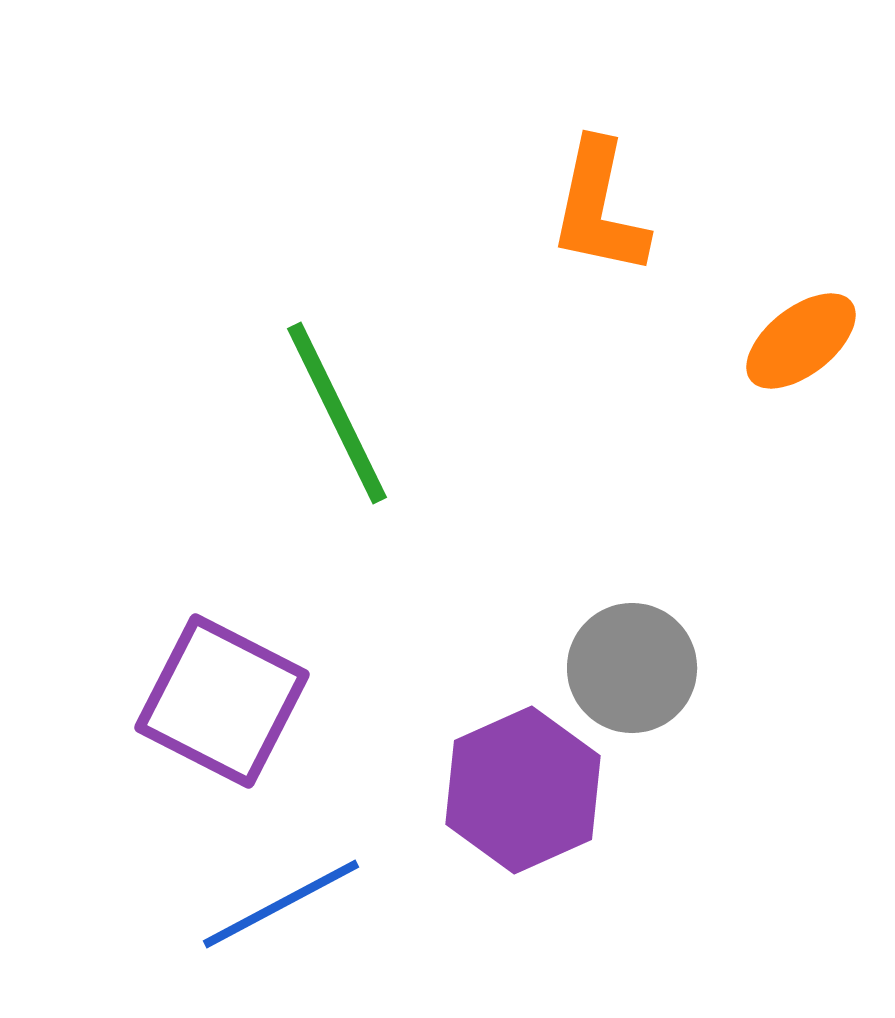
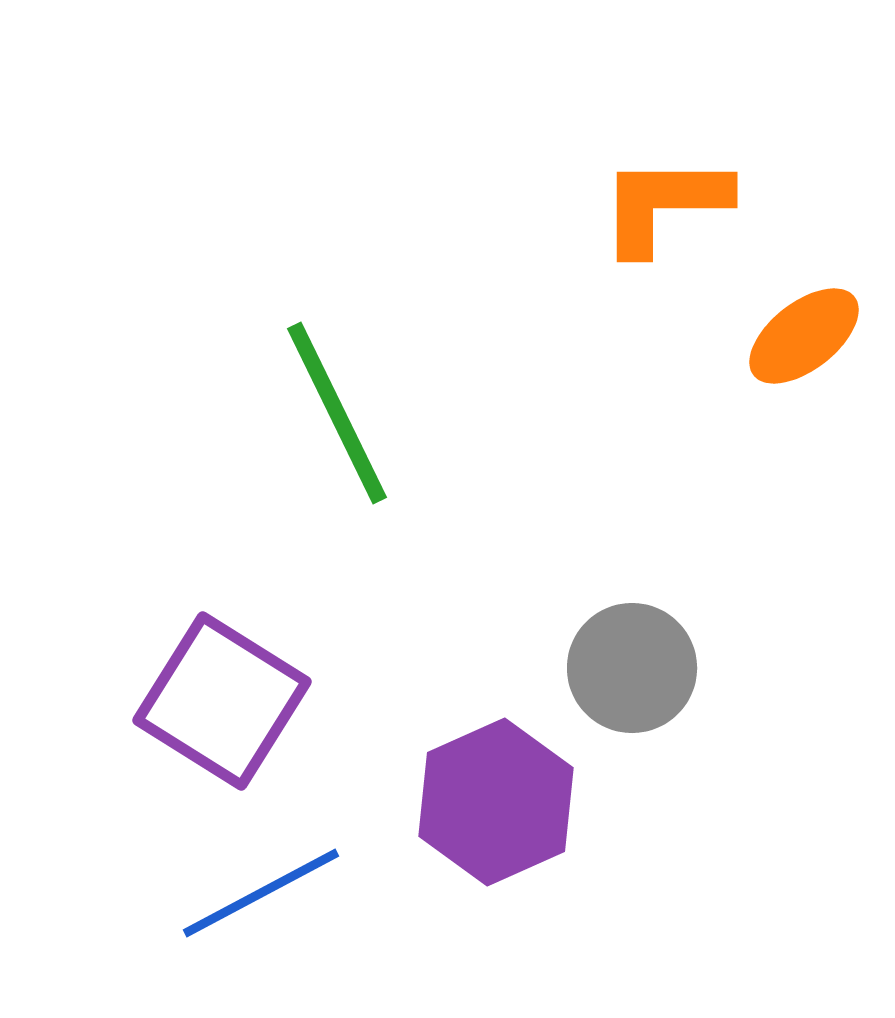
orange L-shape: moved 65 px right, 4 px up; rotated 78 degrees clockwise
orange ellipse: moved 3 px right, 5 px up
purple square: rotated 5 degrees clockwise
purple hexagon: moved 27 px left, 12 px down
blue line: moved 20 px left, 11 px up
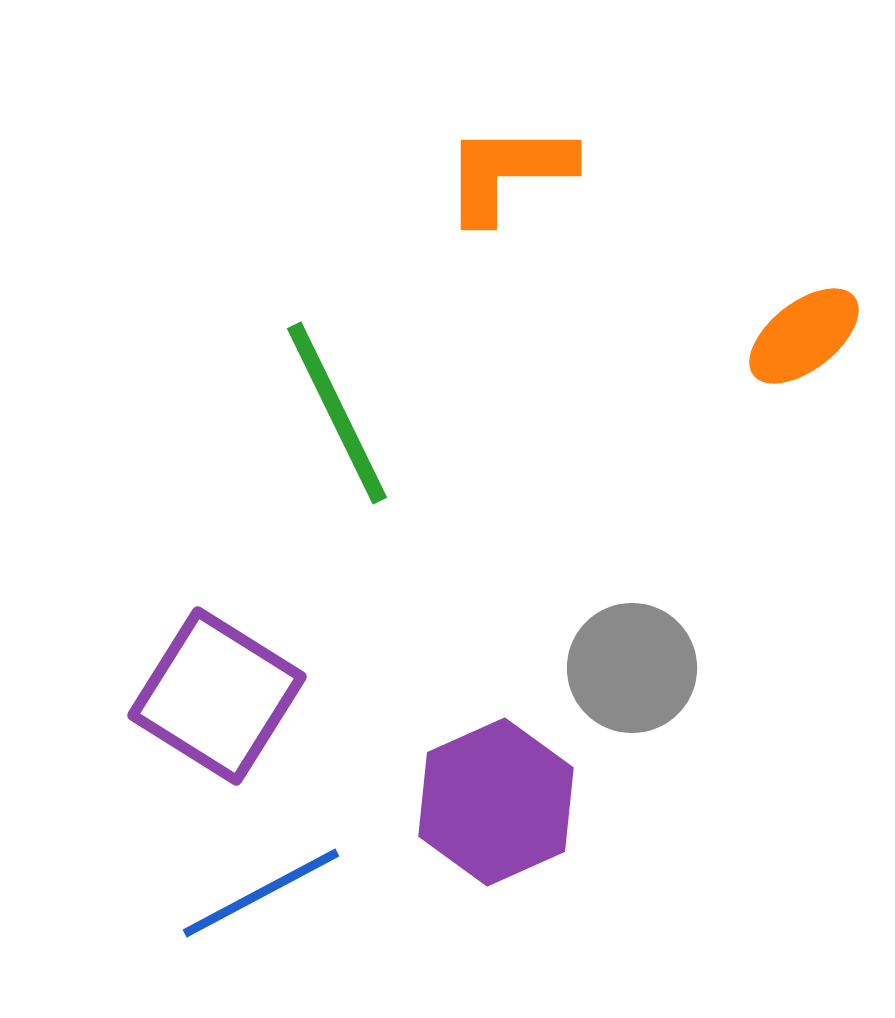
orange L-shape: moved 156 px left, 32 px up
purple square: moved 5 px left, 5 px up
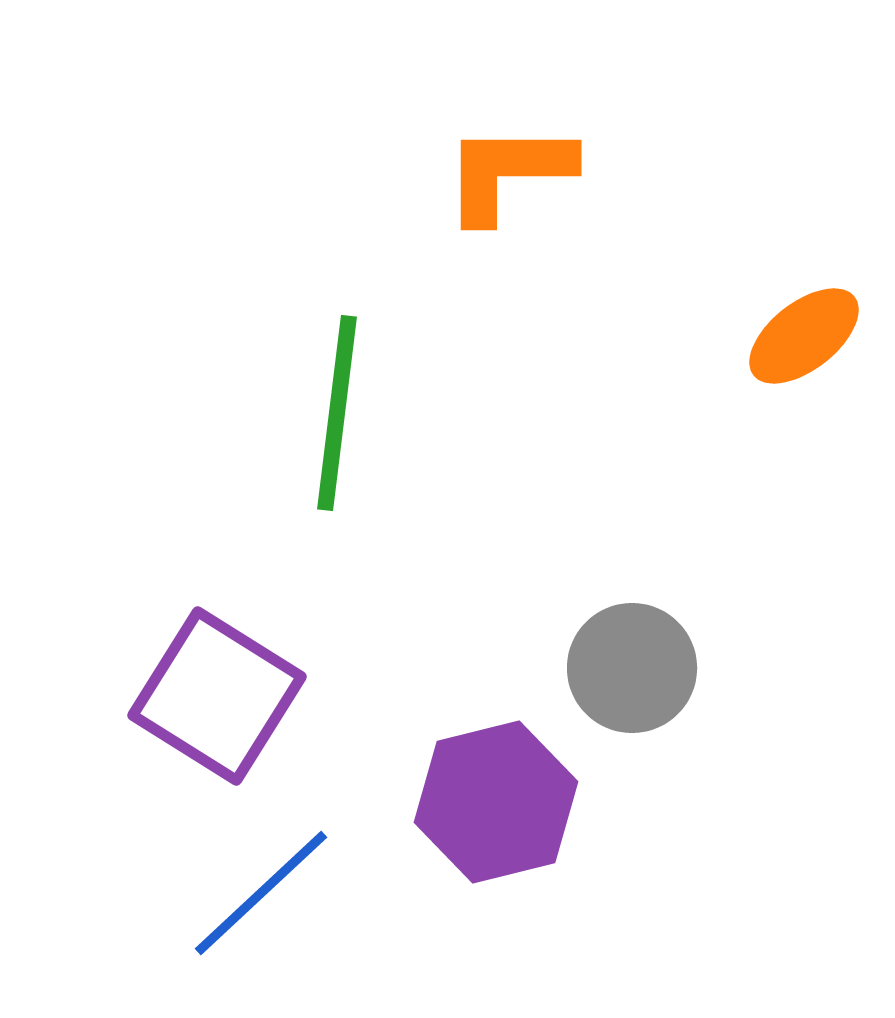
green line: rotated 33 degrees clockwise
purple hexagon: rotated 10 degrees clockwise
blue line: rotated 15 degrees counterclockwise
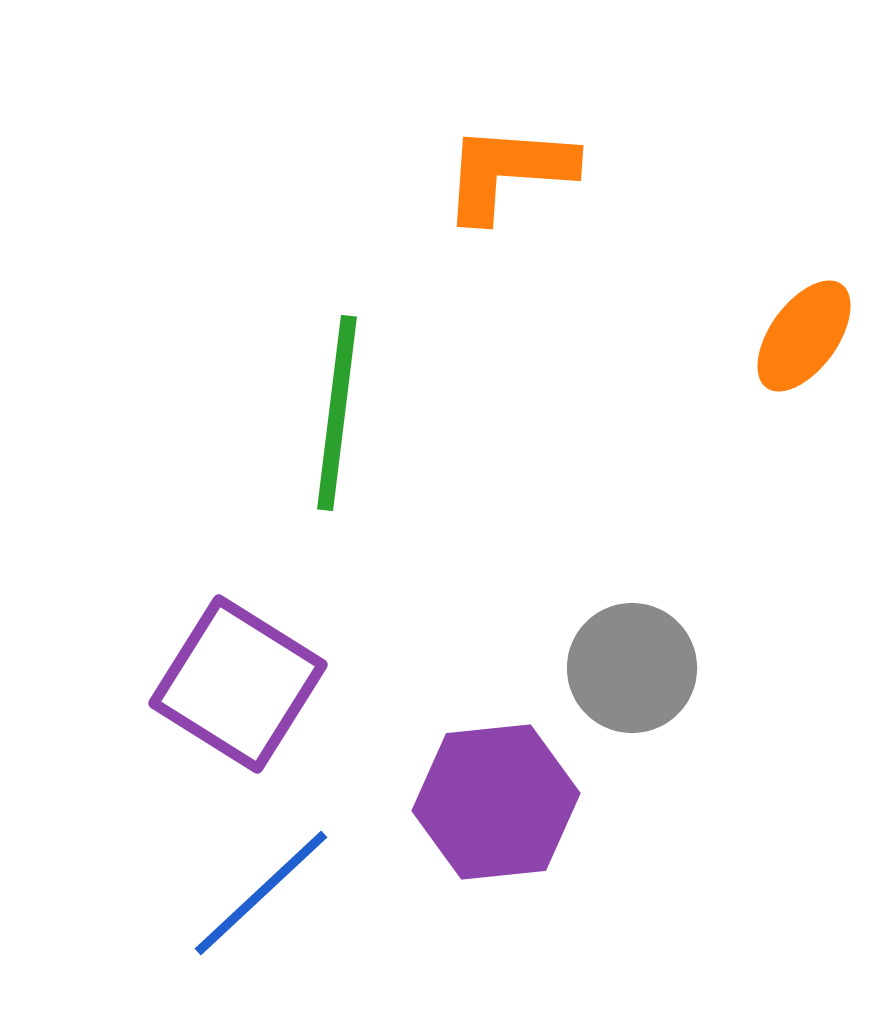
orange L-shape: rotated 4 degrees clockwise
orange ellipse: rotated 16 degrees counterclockwise
purple square: moved 21 px right, 12 px up
purple hexagon: rotated 8 degrees clockwise
